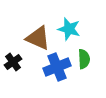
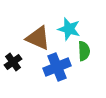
green semicircle: moved 8 px up
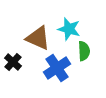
black cross: rotated 12 degrees counterclockwise
blue cross: moved 1 px down; rotated 12 degrees counterclockwise
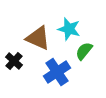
green semicircle: rotated 138 degrees counterclockwise
black cross: moved 1 px right, 1 px up
blue cross: moved 4 px down
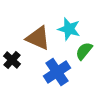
black cross: moved 2 px left, 1 px up
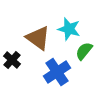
brown triangle: rotated 12 degrees clockwise
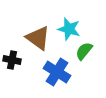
black cross: rotated 30 degrees counterclockwise
blue cross: rotated 24 degrees counterclockwise
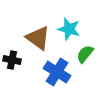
green semicircle: moved 1 px right, 3 px down
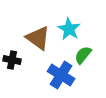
cyan star: rotated 15 degrees clockwise
green semicircle: moved 2 px left, 1 px down
blue cross: moved 4 px right, 3 px down
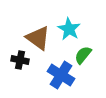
black cross: moved 8 px right
